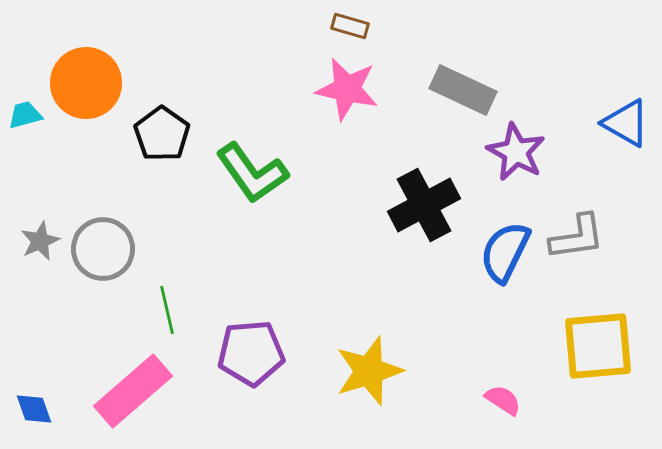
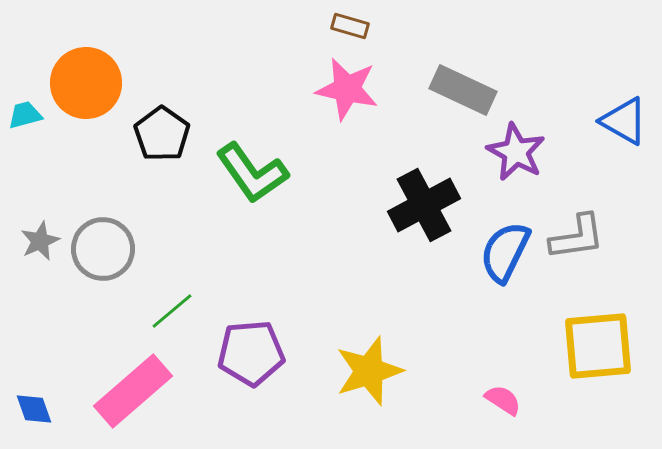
blue triangle: moved 2 px left, 2 px up
green line: moved 5 px right, 1 px down; rotated 63 degrees clockwise
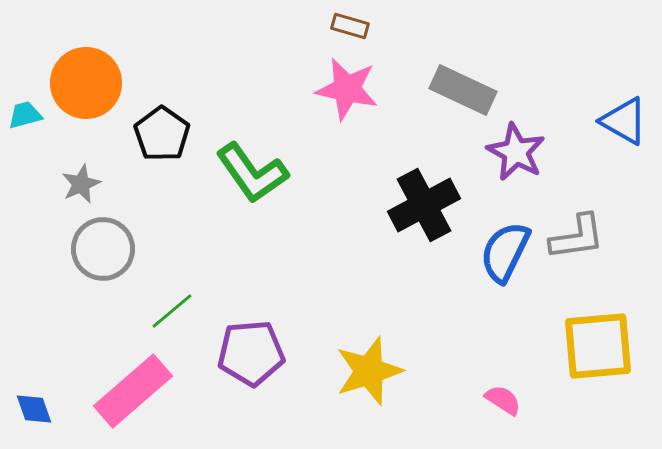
gray star: moved 41 px right, 57 px up
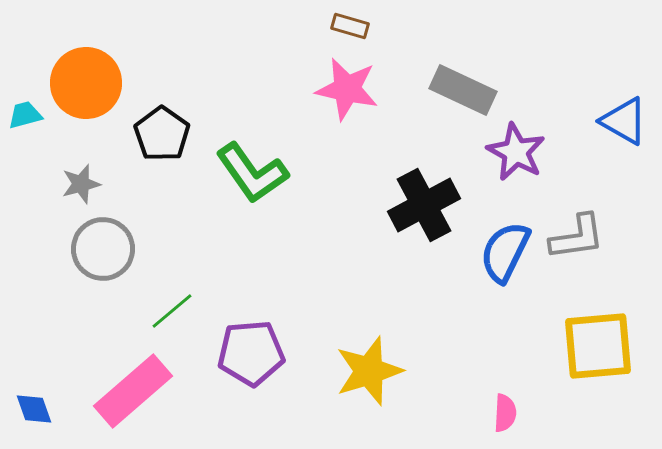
gray star: rotated 9 degrees clockwise
pink semicircle: moved 2 px right, 13 px down; rotated 60 degrees clockwise
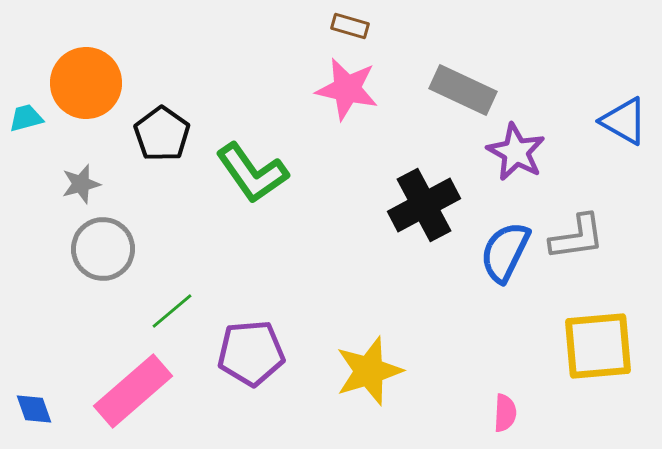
cyan trapezoid: moved 1 px right, 3 px down
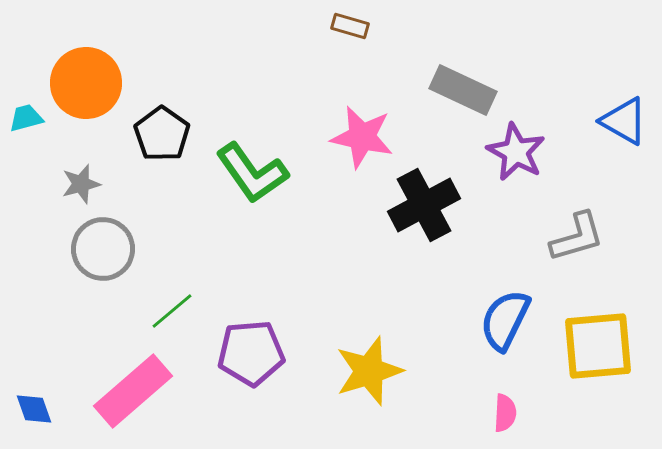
pink star: moved 15 px right, 48 px down
gray L-shape: rotated 8 degrees counterclockwise
blue semicircle: moved 68 px down
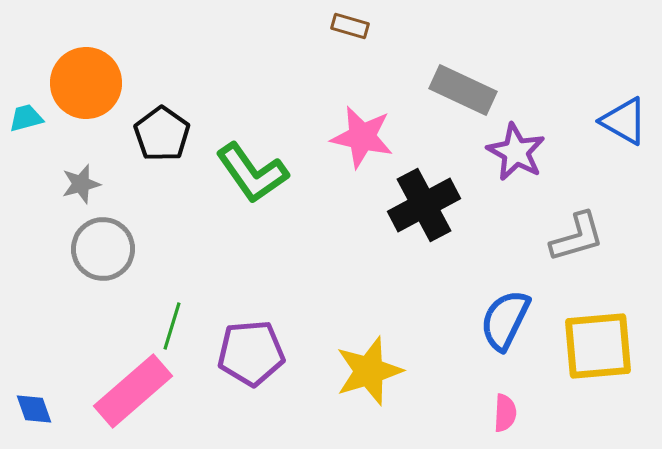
green line: moved 15 px down; rotated 33 degrees counterclockwise
